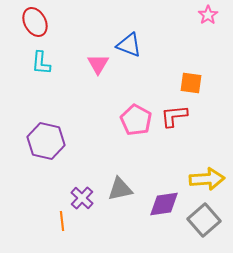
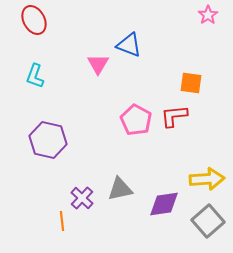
red ellipse: moved 1 px left, 2 px up
cyan L-shape: moved 6 px left, 13 px down; rotated 15 degrees clockwise
purple hexagon: moved 2 px right, 1 px up
gray square: moved 4 px right, 1 px down
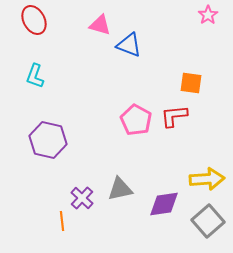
pink triangle: moved 2 px right, 39 px up; rotated 45 degrees counterclockwise
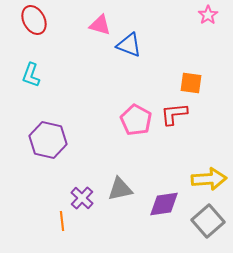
cyan L-shape: moved 4 px left, 1 px up
red L-shape: moved 2 px up
yellow arrow: moved 2 px right
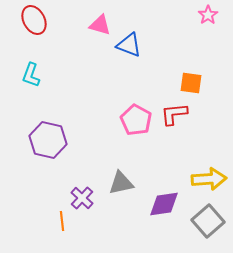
gray triangle: moved 1 px right, 6 px up
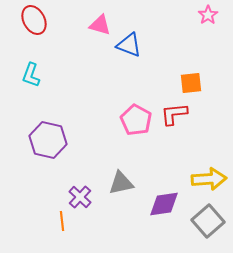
orange square: rotated 15 degrees counterclockwise
purple cross: moved 2 px left, 1 px up
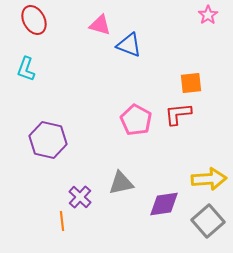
cyan L-shape: moved 5 px left, 6 px up
red L-shape: moved 4 px right
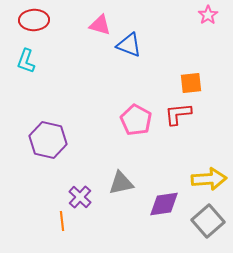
red ellipse: rotated 64 degrees counterclockwise
cyan L-shape: moved 8 px up
